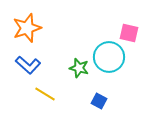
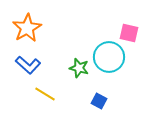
orange star: rotated 12 degrees counterclockwise
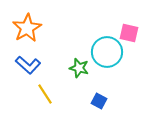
cyan circle: moved 2 px left, 5 px up
yellow line: rotated 25 degrees clockwise
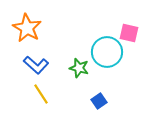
orange star: rotated 12 degrees counterclockwise
blue L-shape: moved 8 px right
yellow line: moved 4 px left
blue square: rotated 28 degrees clockwise
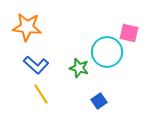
orange star: moved 1 px up; rotated 24 degrees counterclockwise
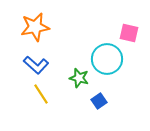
orange star: moved 8 px right; rotated 16 degrees counterclockwise
cyan circle: moved 7 px down
green star: moved 10 px down
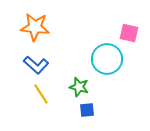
orange star: rotated 16 degrees clockwise
green star: moved 9 px down
blue square: moved 12 px left, 9 px down; rotated 28 degrees clockwise
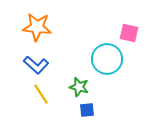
orange star: moved 2 px right
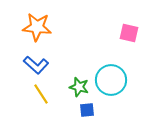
cyan circle: moved 4 px right, 21 px down
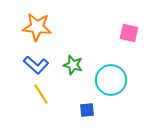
green star: moved 6 px left, 22 px up
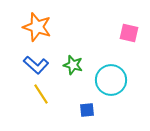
orange star: rotated 12 degrees clockwise
